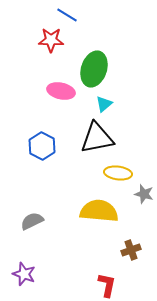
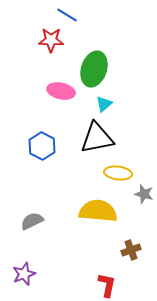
yellow semicircle: moved 1 px left
purple star: rotated 30 degrees clockwise
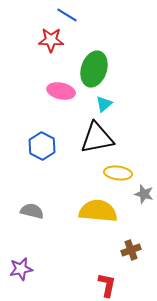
gray semicircle: moved 10 px up; rotated 40 degrees clockwise
purple star: moved 3 px left, 5 px up; rotated 10 degrees clockwise
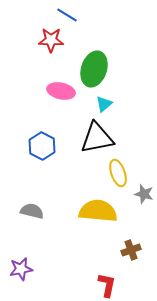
yellow ellipse: rotated 64 degrees clockwise
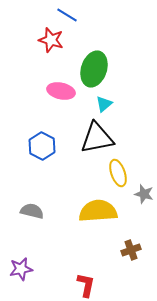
red star: rotated 15 degrees clockwise
yellow semicircle: rotated 9 degrees counterclockwise
red L-shape: moved 21 px left
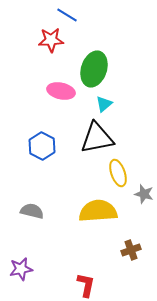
red star: rotated 20 degrees counterclockwise
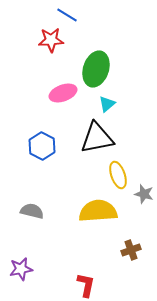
green ellipse: moved 2 px right
pink ellipse: moved 2 px right, 2 px down; rotated 32 degrees counterclockwise
cyan triangle: moved 3 px right
yellow ellipse: moved 2 px down
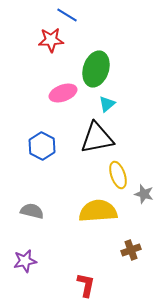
purple star: moved 4 px right, 8 px up
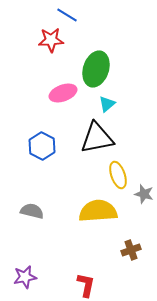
purple star: moved 16 px down
